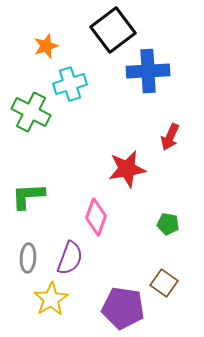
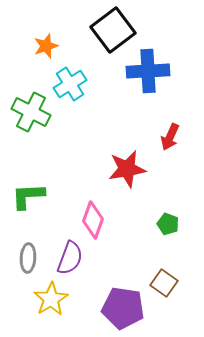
cyan cross: rotated 16 degrees counterclockwise
pink diamond: moved 3 px left, 3 px down
green pentagon: rotated 10 degrees clockwise
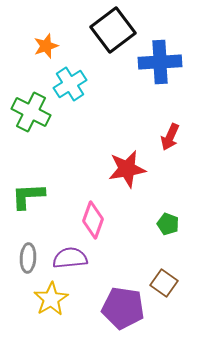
blue cross: moved 12 px right, 9 px up
purple semicircle: rotated 116 degrees counterclockwise
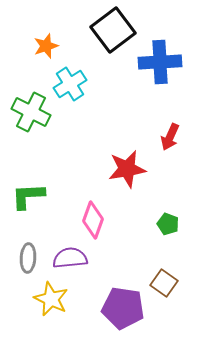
yellow star: rotated 16 degrees counterclockwise
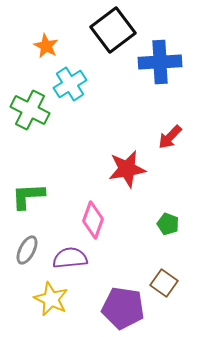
orange star: rotated 25 degrees counterclockwise
green cross: moved 1 px left, 2 px up
red arrow: rotated 20 degrees clockwise
gray ellipse: moved 1 px left, 8 px up; rotated 24 degrees clockwise
